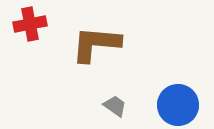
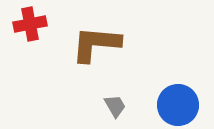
gray trapezoid: rotated 25 degrees clockwise
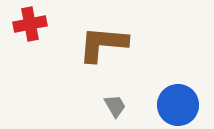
brown L-shape: moved 7 px right
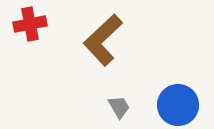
brown L-shape: moved 4 px up; rotated 48 degrees counterclockwise
gray trapezoid: moved 4 px right, 1 px down
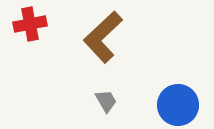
brown L-shape: moved 3 px up
gray trapezoid: moved 13 px left, 6 px up
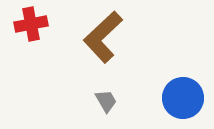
red cross: moved 1 px right
blue circle: moved 5 px right, 7 px up
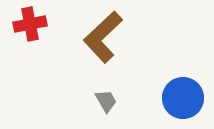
red cross: moved 1 px left
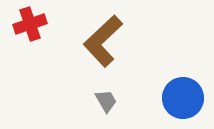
red cross: rotated 8 degrees counterclockwise
brown L-shape: moved 4 px down
